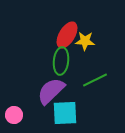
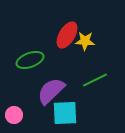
green ellipse: moved 31 px left, 1 px up; rotated 64 degrees clockwise
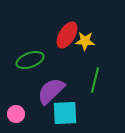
green line: rotated 50 degrees counterclockwise
pink circle: moved 2 px right, 1 px up
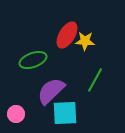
green ellipse: moved 3 px right
green line: rotated 15 degrees clockwise
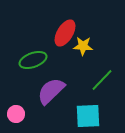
red ellipse: moved 2 px left, 2 px up
yellow star: moved 2 px left, 5 px down
green line: moved 7 px right; rotated 15 degrees clockwise
cyan square: moved 23 px right, 3 px down
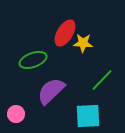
yellow star: moved 3 px up
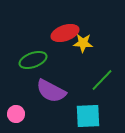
red ellipse: rotated 40 degrees clockwise
purple semicircle: rotated 108 degrees counterclockwise
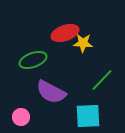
purple semicircle: moved 1 px down
pink circle: moved 5 px right, 3 px down
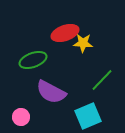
cyan square: rotated 20 degrees counterclockwise
